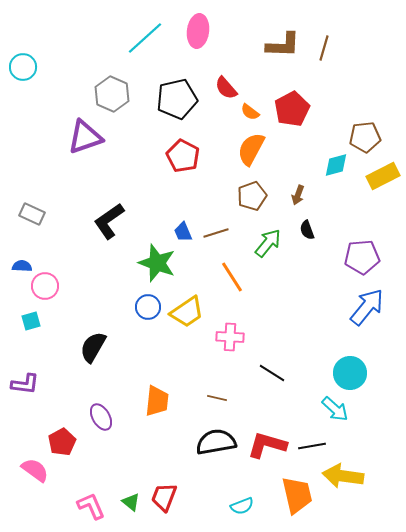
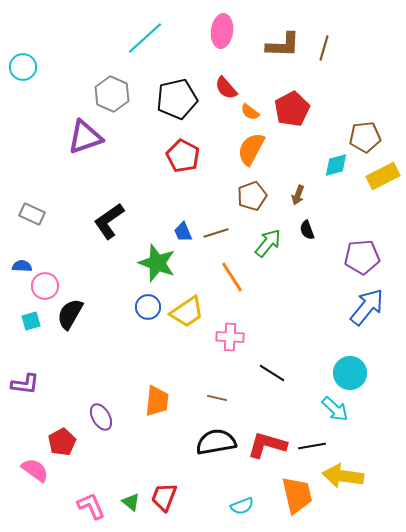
pink ellipse at (198, 31): moved 24 px right
black semicircle at (93, 347): moved 23 px left, 33 px up
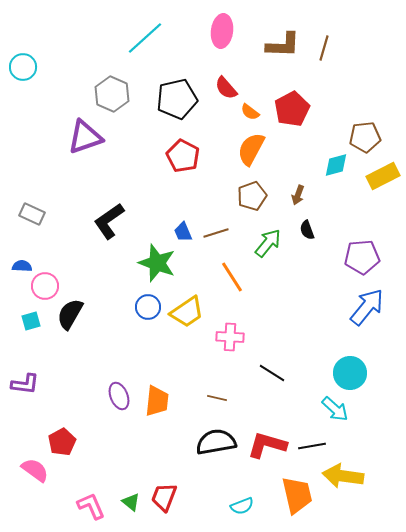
purple ellipse at (101, 417): moved 18 px right, 21 px up; rotated 8 degrees clockwise
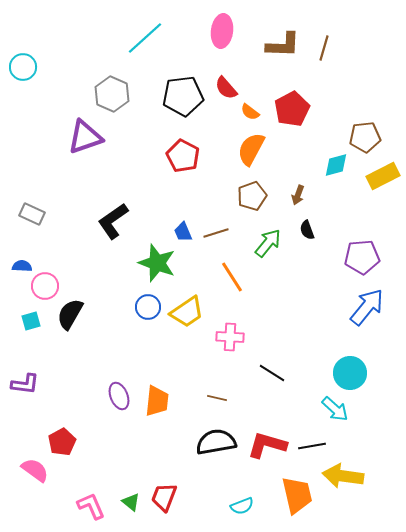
black pentagon at (177, 99): moved 6 px right, 3 px up; rotated 6 degrees clockwise
black L-shape at (109, 221): moved 4 px right
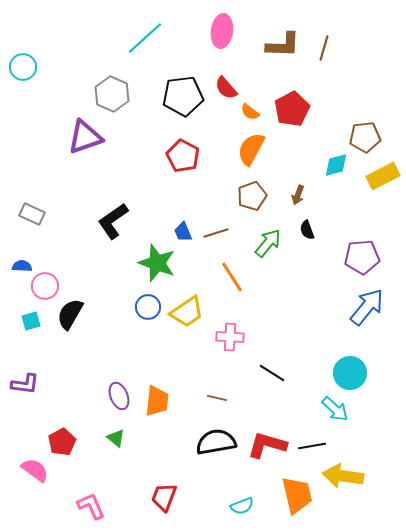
green triangle at (131, 502): moved 15 px left, 64 px up
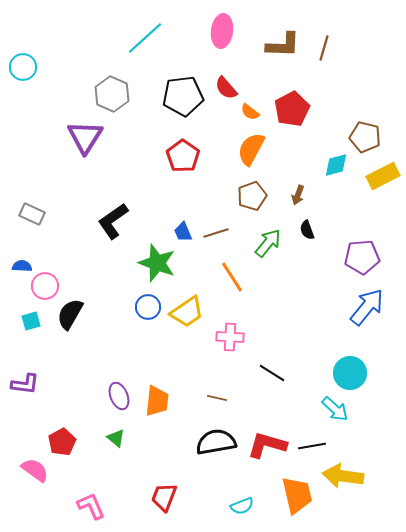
purple triangle at (85, 137): rotated 39 degrees counterclockwise
brown pentagon at (365, 137): rotated 20 degrees clockwise
red pentagon at (183, 156): rotated 8 degrees clockwise
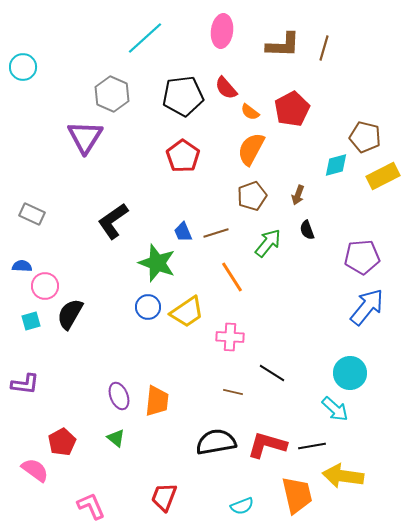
brown line at (217, 398): moved 16 px right, 6 px up
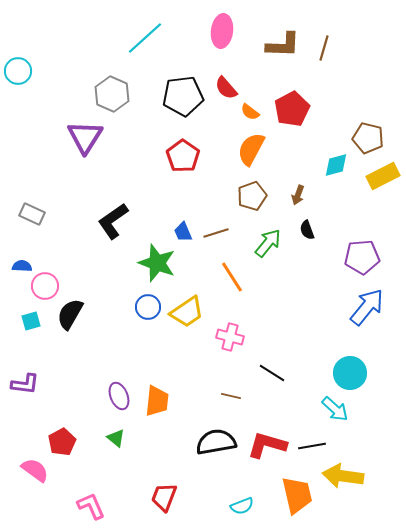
cyan circle at (23, 67): moved 5 px left, 4 px down
brown pentagon at (365, 137): moved 3 px right, 1 px down
pink cross at (230, 337): rotated 12 degrees clockwise
brown line at (233, 392): moved 2 px left, 4 px down
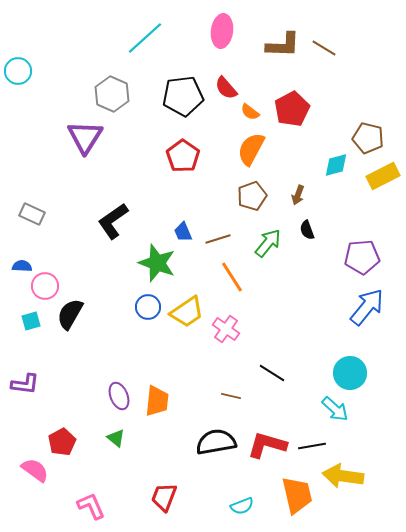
brown line at (324, 48): rotated 75 degrees counterclockwise
brown line at (216, 233): moved 2 px right, 6 px down
pink cross at (230, 337): moved 4 px left, 8 px up; rotated 20 degrees clockwise
